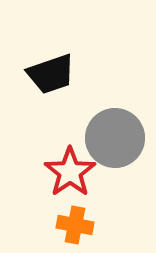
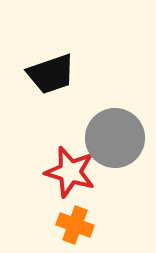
red star: rotated 21 degrees counterclockwise
orange cross: rotated 9 degrees clockwise
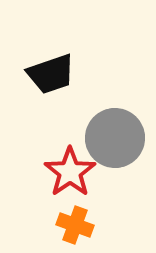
red star: rotated 21 degrees clockwise
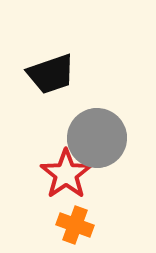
gray circle: moved 18 px left
red star: moved 4 px left, 2 px down
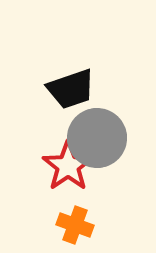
black trapezoid: moved 20 px right, 15 px down
red star: moved 2 px right, 8 px up
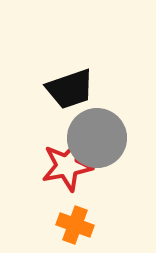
black trapezoid: moved 1 px left
red star: moved 1 px left; rotated 24 degrees clockwise
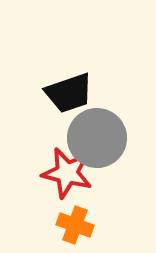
black trapezoid: moved 1 px left, 4 px down
red star: moved 7 px down; rotated 24 degrees clockwise
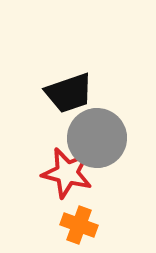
orange cross: moved 4 px right
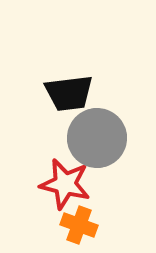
black trapezoid: rotated 12 degrees clockwise
red star: moved 2 px left, 11 px down
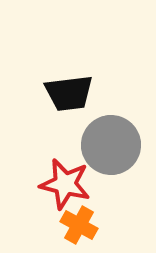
gray circle: moved 14 px right, 7 px down
orange cross: rotated 9 degrees clockwise
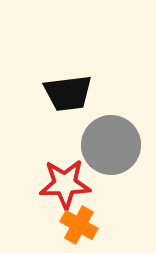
black trapezoid: moved 1 px left
red star: rotated 15 degrees counterclockwise
